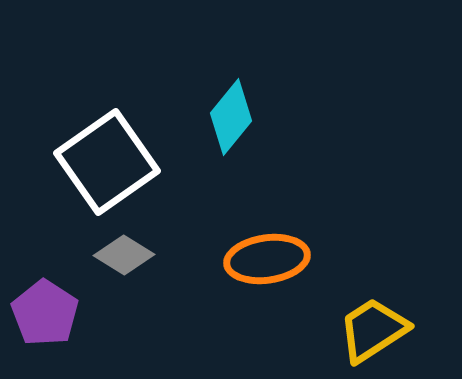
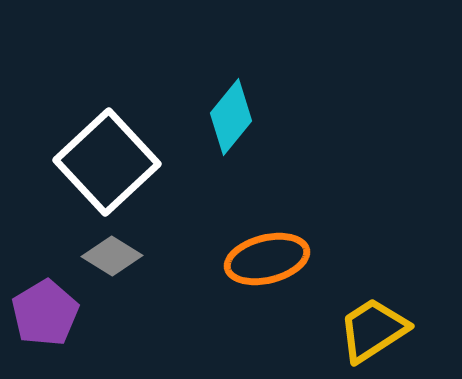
white square: rotated 8 degrees counterclockwise
gray diamond: moved 12 px left, 1 px down
orange ellipse: rotated 6 degrees counterclockwise
purple pentagon: rotated 8 degrees clockwise
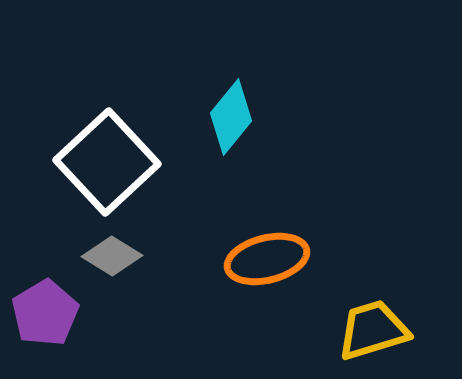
yellow trapezoid: rotated 16 degrees clockwise
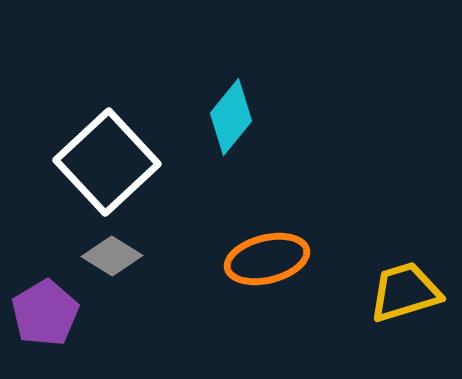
yellow trapezoid: moved 32 px right, 38 px up
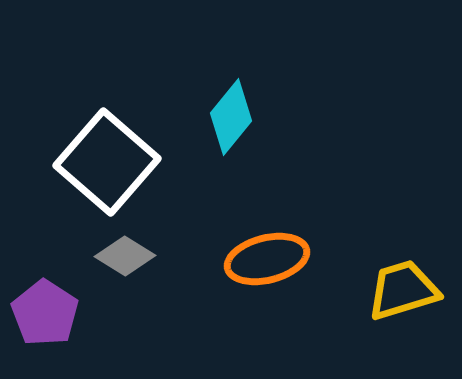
white square: rotated 6 degrees counterclockwise
gray diamond: moved 13 px right
yellow trapezoid: moved 2 px left, 2 px up
purple pentagon: rotated 8 degrees counterclockwise
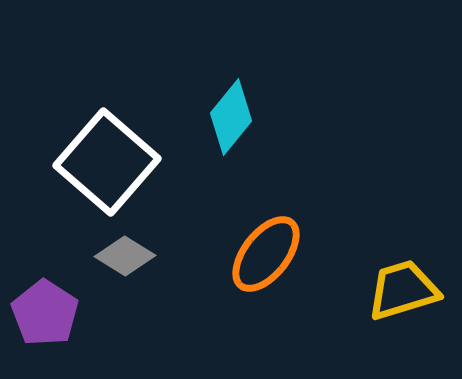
orange ellipse: moved 1 px left, 5 px up; rotated 38 degrees counterclockwise
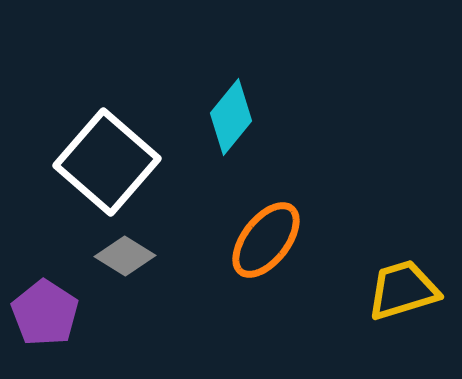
orange ellipse: moved 14 px up
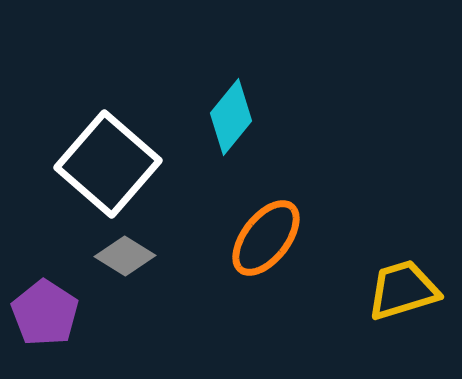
white square: moved 1 px right, 2 px down
orange ellipse: moved 2 px up
